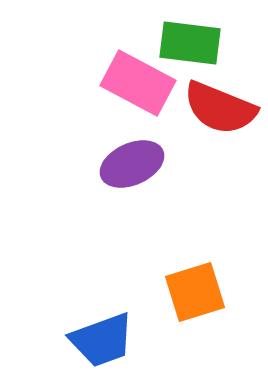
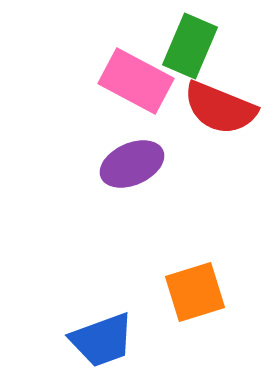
green rectangle: moved 3 px down; rotated 74 degrees counterclockwise
pink rectangle: moved 2 px left, 2 px up
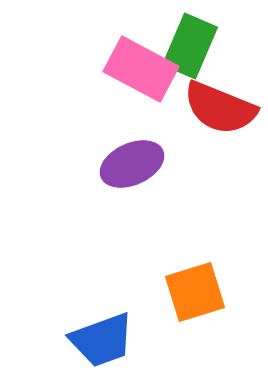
pink rectangle: moved 5 px right, 12 px up
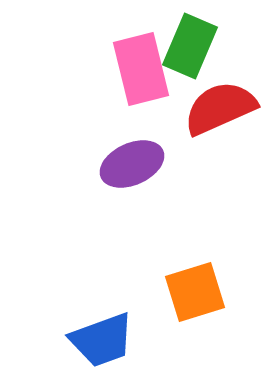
pink rectangle: rotated 48 degrees clockwise
red semicircle: rotated 134 degrees clockwise
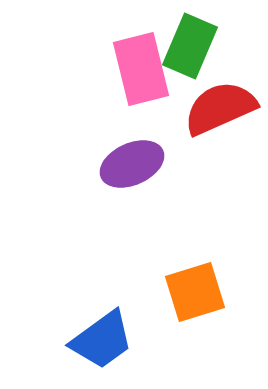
blue trapezoid: rotated 16 degrees counterclockwise
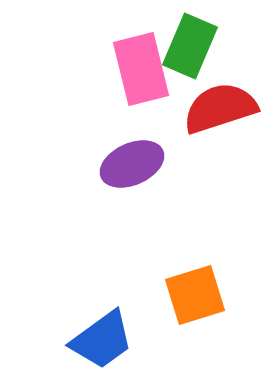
red semicircle: rotated 6 degrees clockwise
orange square: moved 3 px down
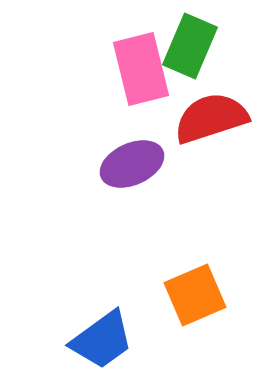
red semicircle: moved 9 px left, 10 px down
orange square: rotated 6 degrees counterclockwise
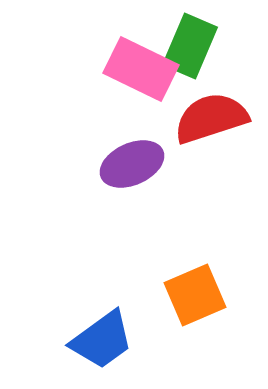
pink rectangle: rotated 50 degrees counterclockwise
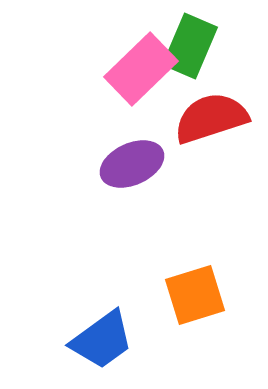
pink rectangle: rotated 70 degrees counterclockwise
orange square: rotated 6 degrees clockwise
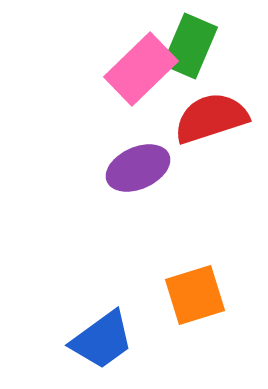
purple ellipse: moved 6 px right, 4 px down
